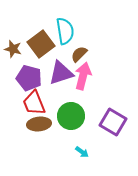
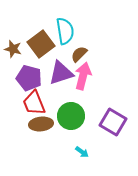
brown ellipse: moved 2 px right
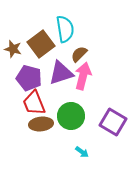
cyan semicircle: moved 2 px up
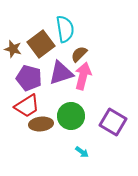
red trapezoid: moved 7 px left, 3 px down; rotated 100 degrees counterclockwise
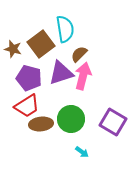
green circle: moved 3 px down
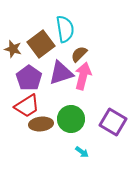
purple pentagon: rotated 20 degrees clockwise
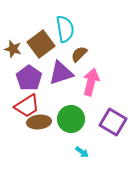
pink arrow: moved 8 px right, 6 px down
brown ellipse: moved 2 px left, 2 px up
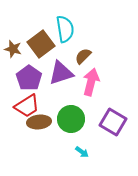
brown semicircle: moved 4 px right, 2 px down
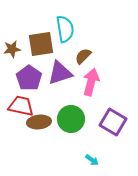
brown square: rotated 28 degrees clockwise
brown star: moved 1 px left; rotated 24 degrees counterclockwise
purple triangle: moved 1 px left
red trapezoid: moved 6 px left; rotated 136 degrees counterclockwise
cyan arrow: moved 10 px right, 8 px down
